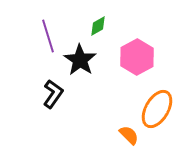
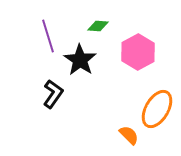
green diamond: rotated 35 degrees clockwise
pink hexagon: moved 1 px right, 5 px up
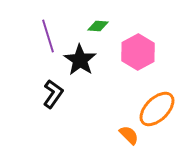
orange ellipse: rotated 15 degrees clockwise
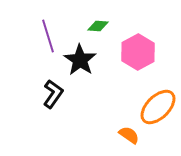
orange ellipse: moved 1 px right, 2 px up
orange semicircle: rotated 10 degrees counterclockwise
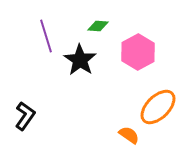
purple line: moved 2 px left
black L-shape: moved 28 px left, 22 px down
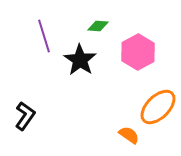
purple line: moved 2 px left
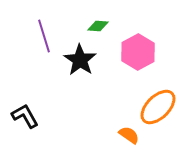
black L-shape: rotated 64 degrees counterclockwise
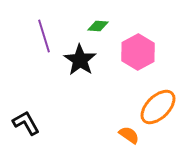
black L-shape: moved 1 px right, 7 px down
